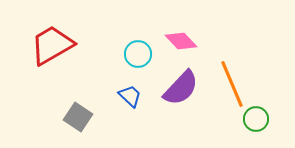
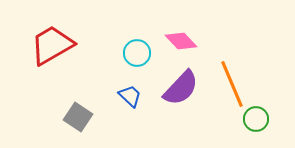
cyan circle: moved 1 px left, 1 px up
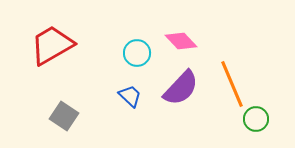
gray square: moved 14 px left, 1 px up
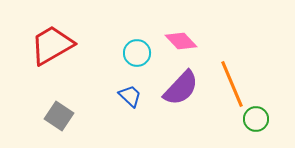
gray square: moved 5 px left
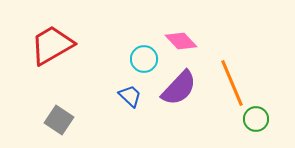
cyan circle: moved 7 px right, 6 px down
orange line: moved 1 px up
purple semicircle: moved 2 px left
gray square: moved 4 px down
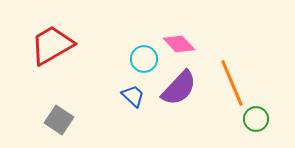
pink diamond: moved 2 px left, 3 px down
blue trapezoid: moved 3 px right
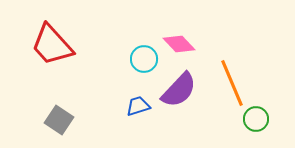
red trapezoid: rotated 102 degrees counterclockwise
purple semicircle: moved 2 px down
blue trapezoid: moved 5 px right, 10 px down; rotated 60 degrees counterclockwise
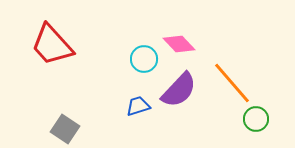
orange line: rotated 18 degrees counterclockwise
gray square: moved 6 px right, 9 px down
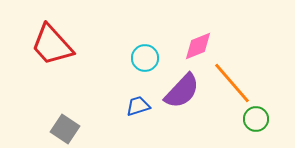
pink diamond: moved 19 px right, 2 px down; rotated 68 degrees counterclockwise
cyan circle: moved 1 px right, 1 px up
purple semicircle: moved 3 px right, 1 px down
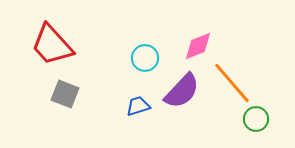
gray square: moved 35 px up; rotated 12 degrees counterclockwise
